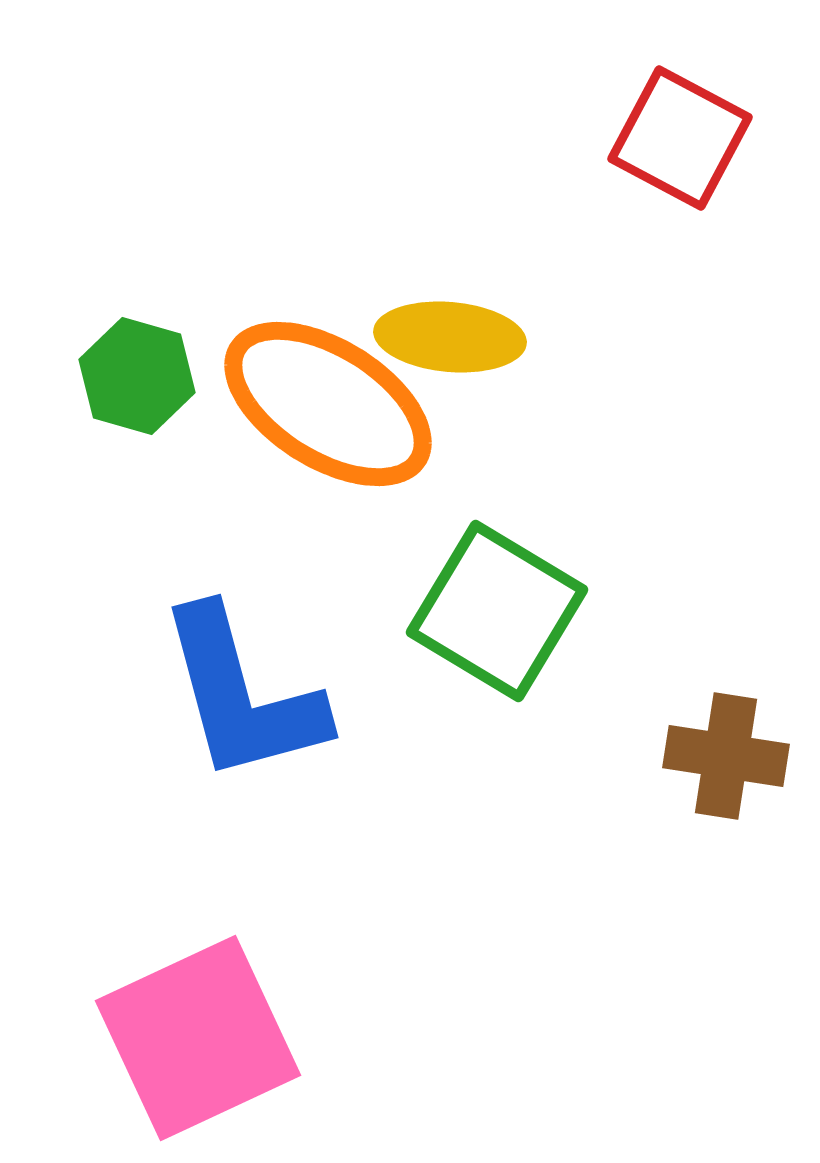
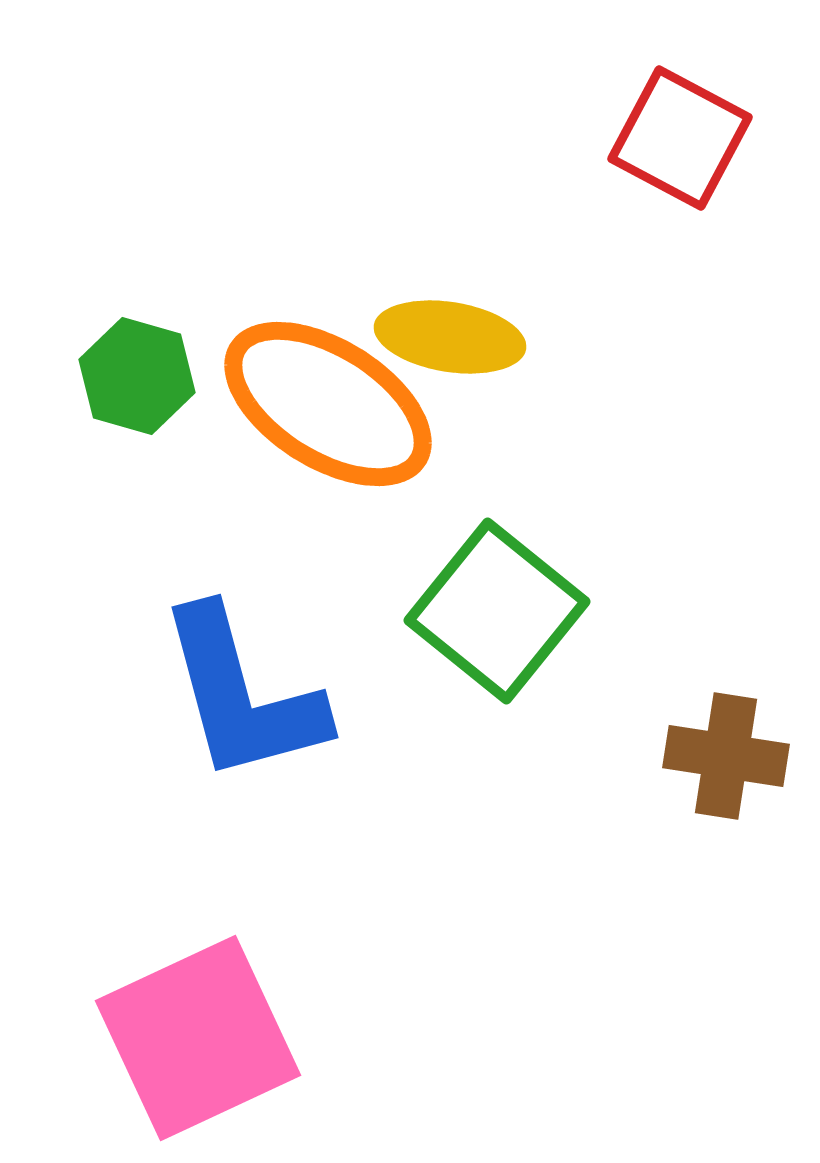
yellow ellipse: rotated 4 degrees clockwise
green square: rotated 8 degrees clockwise
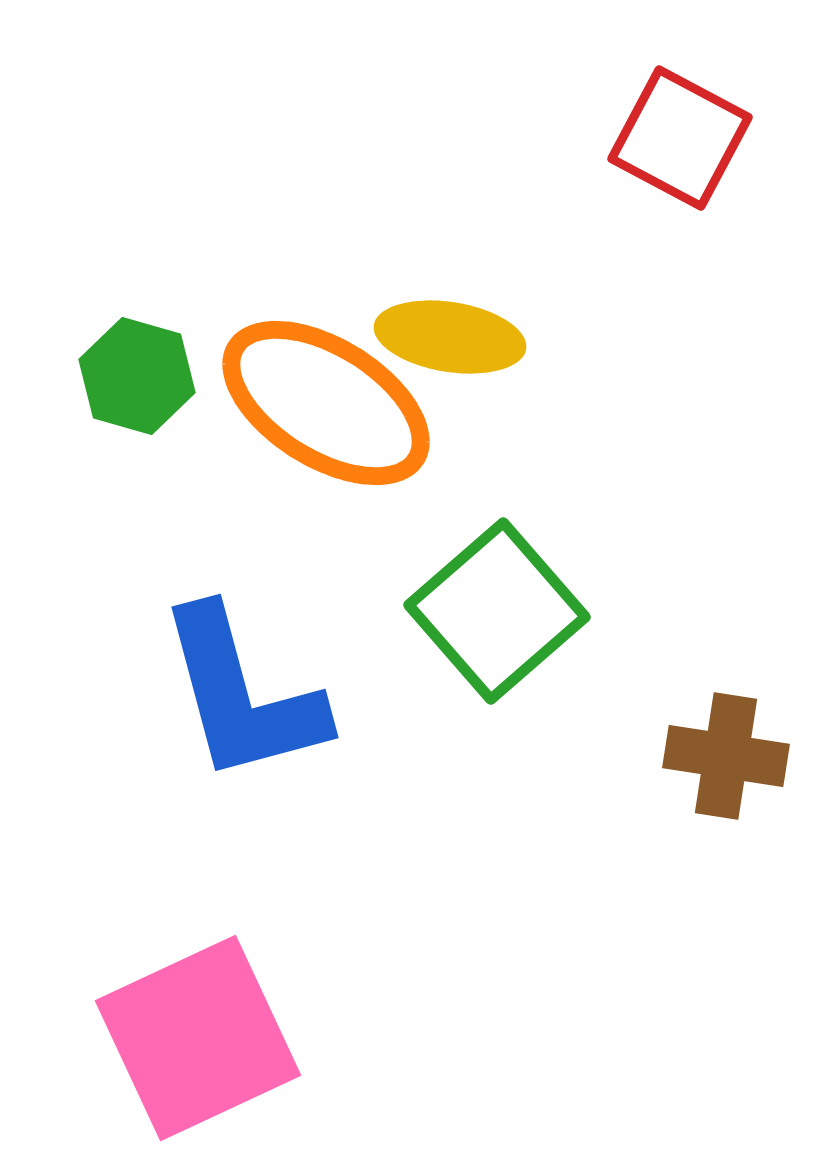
orange ellipse: moved 2 px left, 1 px up
green square: rotated 10 degrees clockwise
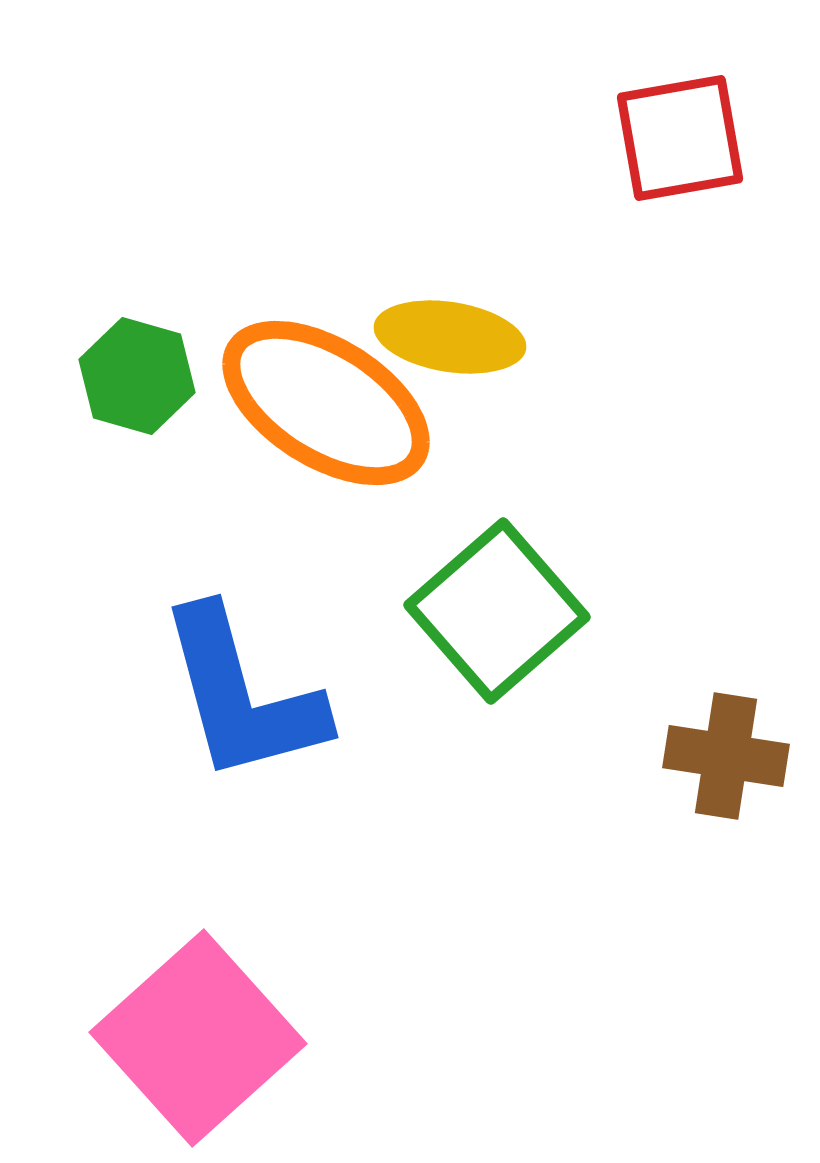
red square: rotated 38 degrees counterclockwise
pink square: rotated 17 degrees counterclockwise
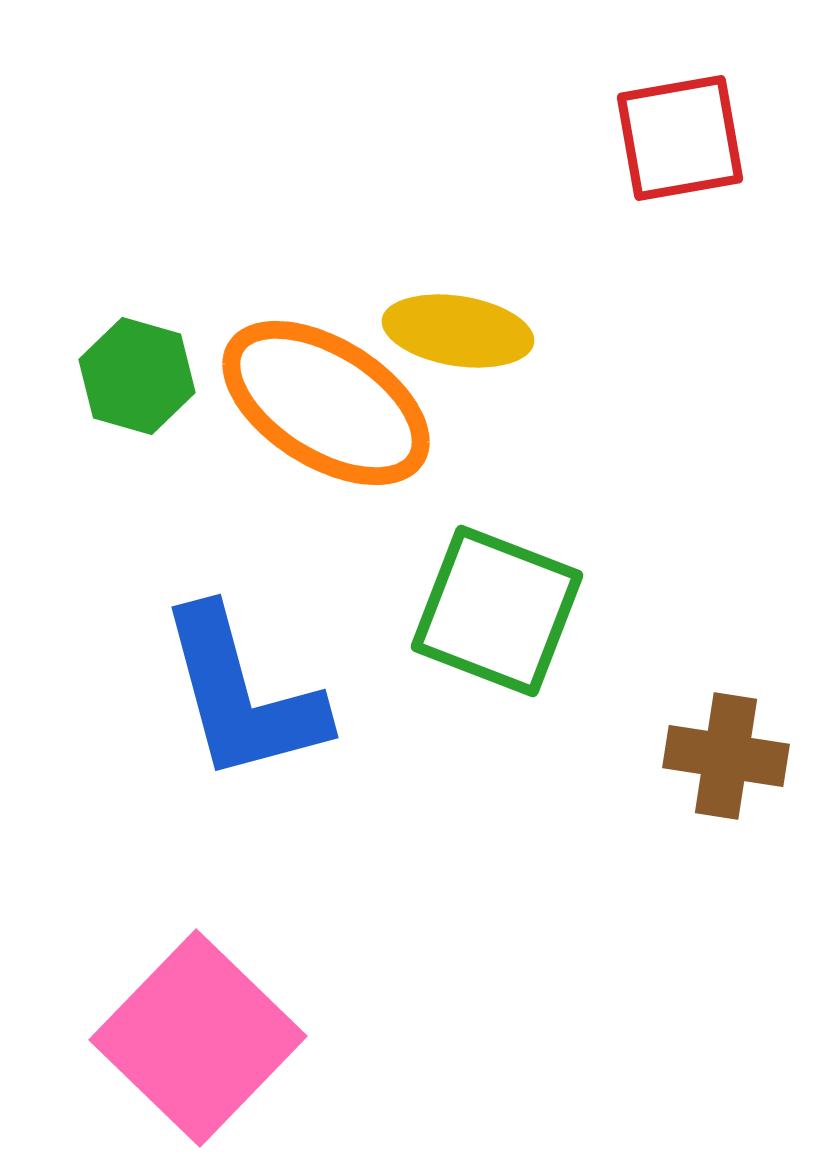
yellow ellipse: moved 8 px right, 6 px up
green square: rotated 28 degrees counterclockwise
pink square: rotated 4 degrees counterclockwise
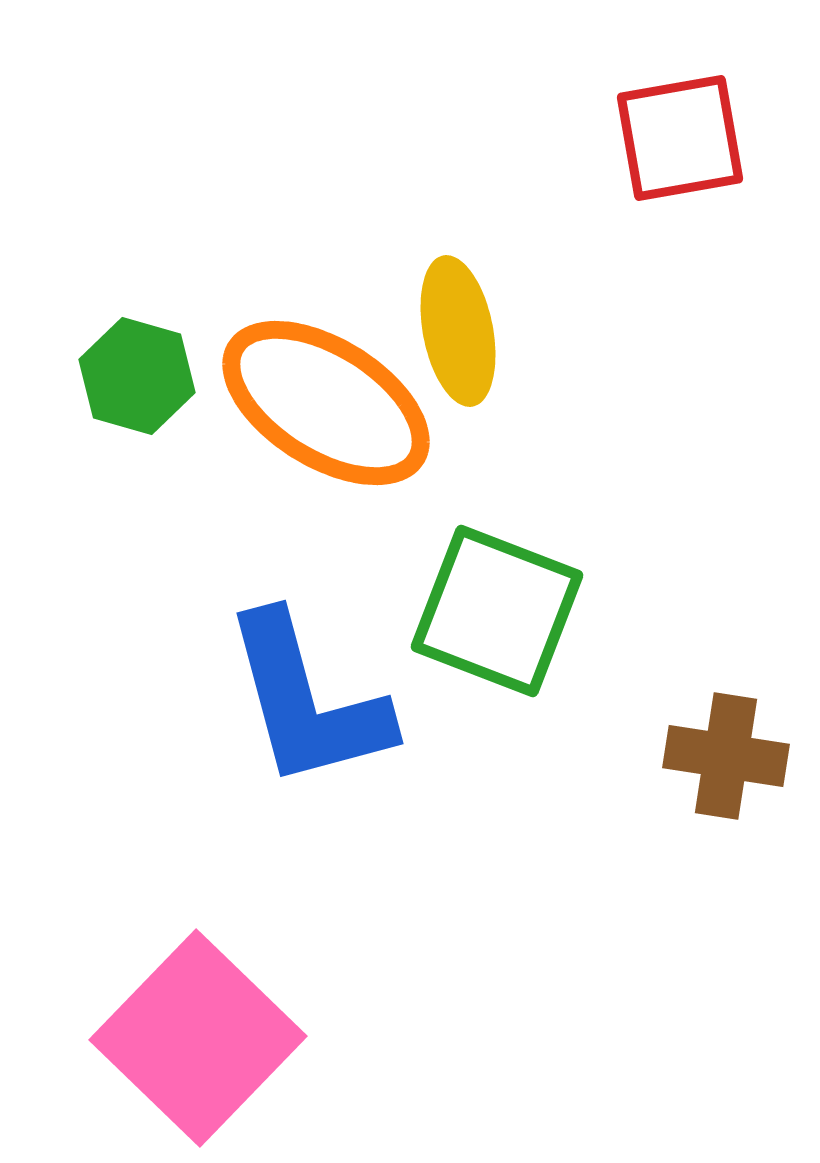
yellow ellipse: rotated 70 degrees clockwise
blue L-shape: moved 65 px right, 6 px down
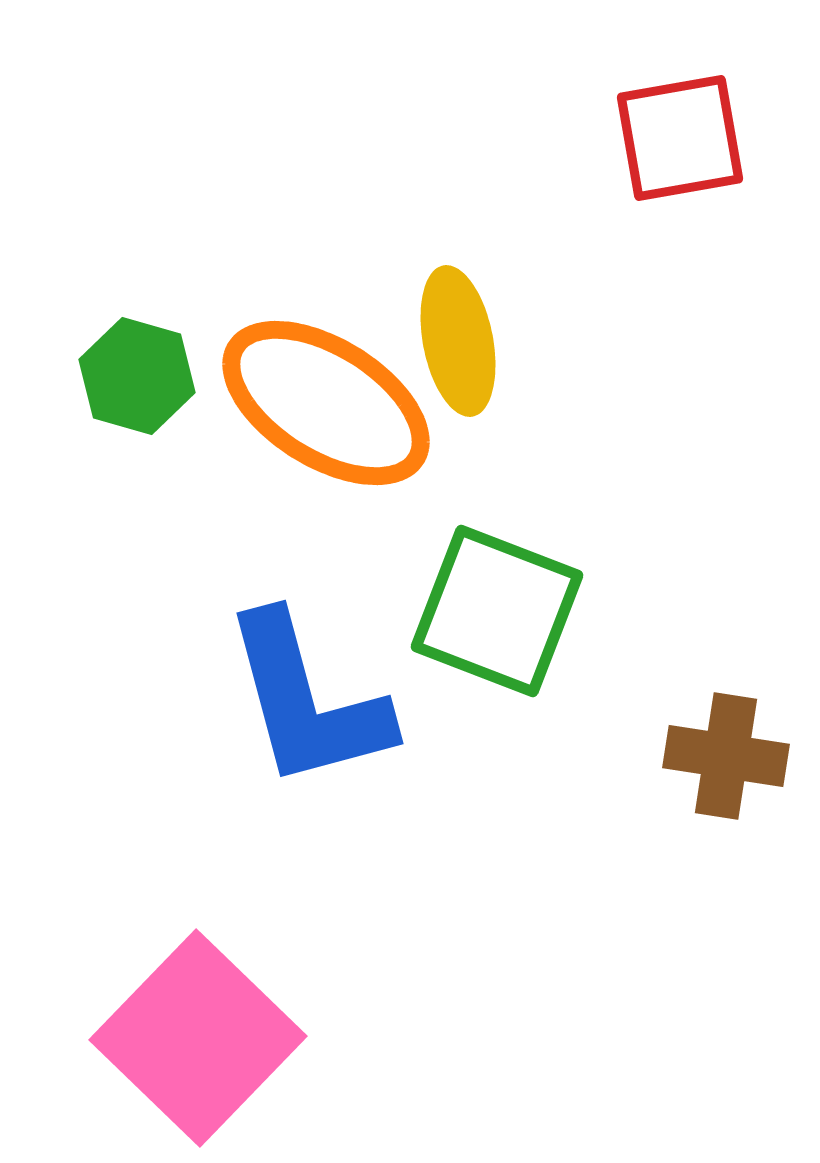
yellow ellipse: moved 10 px down
